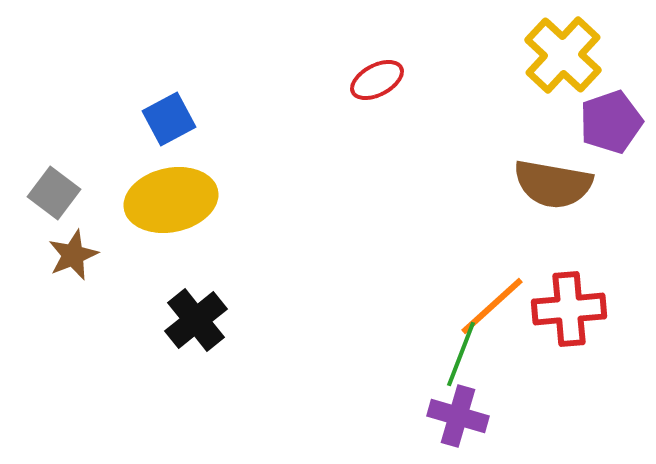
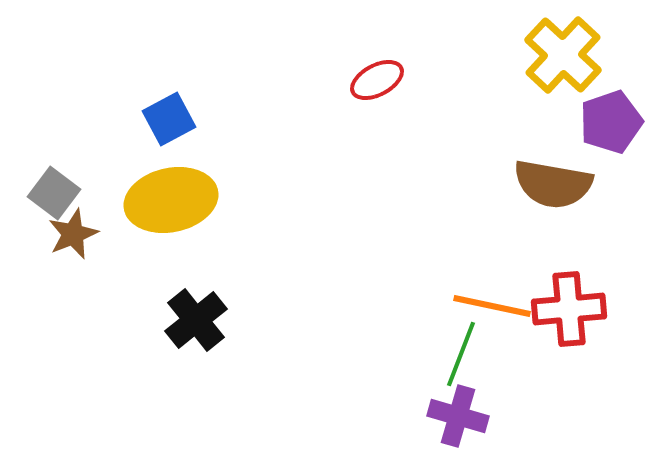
brown star: moved 21 px up
orange line: rotated 54 degrees clockwise
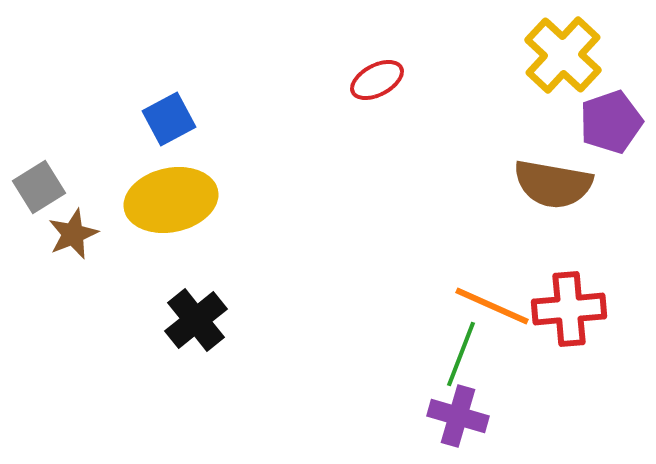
gray square: moved 15 px left, 6 px up; rotated 21 degrees clockwise
orange line: rotated 12 degrees clockwise
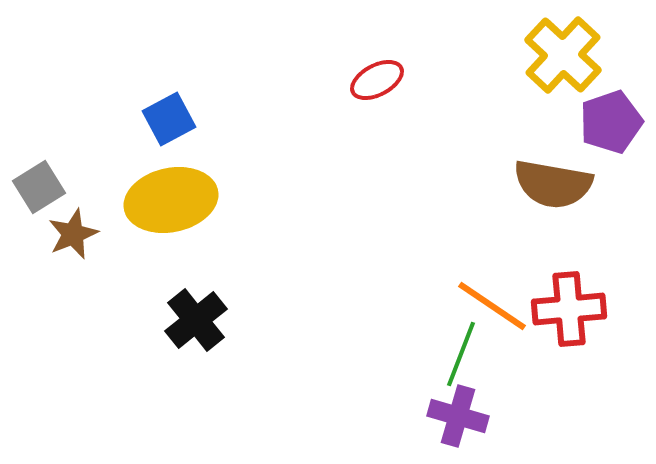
orange line: rotated 10 degrees clockwise
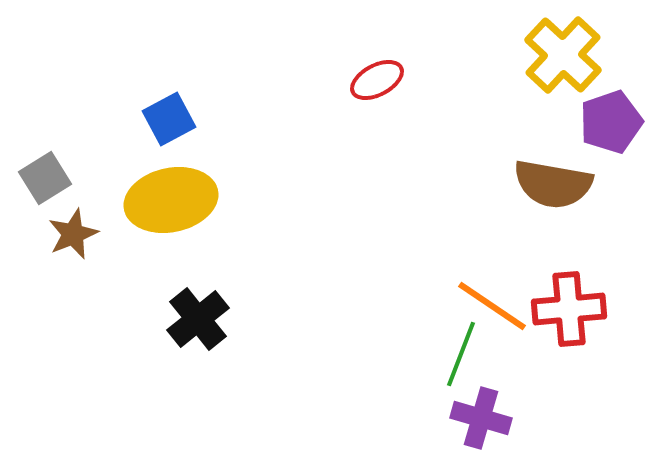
gray square: moved 6 px right, 9 px up
black cross: moved 2 px right, 1 px up
purple cross: moved 23 px right, 2 px down
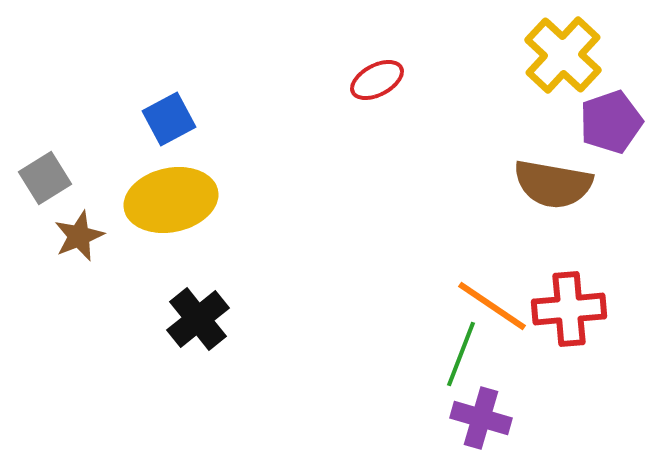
brown star: moved 6 px right, 2 px down
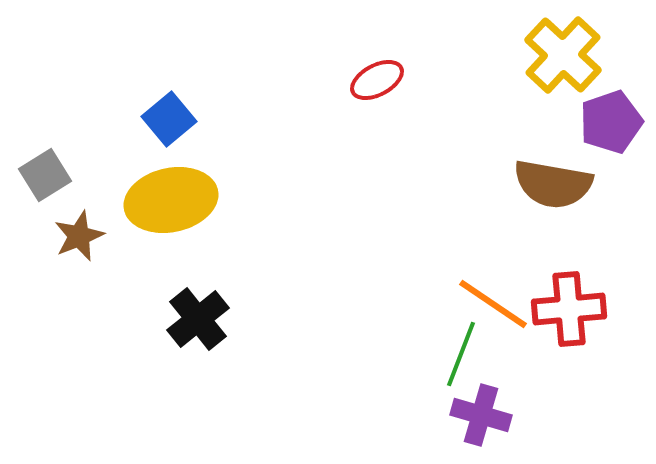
blue square: rotated 12 degrees counterclockwise
gray square: moved 3 px up
orange line: moved 1 px right, 2 px up
purple cross: moved 3 px up
